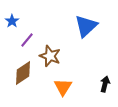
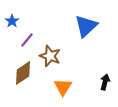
black arrow: moved 2 px up
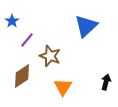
brown diamond: moved 1 px left, 3 px down
black arrow: moved 1 px right
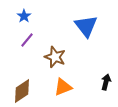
blue star: moved 12 px right, 5 px up
blue triangle: rotated 25 degrees counterclockwise
brown star: moved 5 px right, 1 px down
brown diamond: moved 15 px down
orange triangle: rotated 36 degrees clockwise
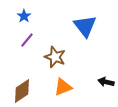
blue triangle: moved 1 px left
black arrow: rotated 91 degrees counterclockwise
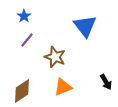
black arrow: rotated 133 degrees counterclockwise
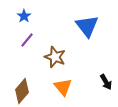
blue triangle: moved 2 px right
orange triangle: rotated 48 degrees counterclockwise
brown diamond: rotated 15 degrees counterclockwise
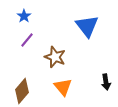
black arrow: rotated 21 degrees clockwise
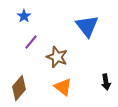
purple line: moved 4 px right, 2 px down
brown star: moved 2 px right
orange triangle: rotated 12 degrees counterclockwise
brown diamond: moved 3 px left, 3 px up
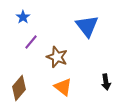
blue star: moved 1 px left, 1 px down
